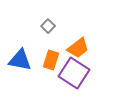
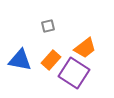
gray square: rotated 32 degrees clockwise
orange trapezoid: moved 7 px right
orange rectangle: rotated 24 degrees clockwise
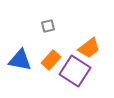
orange trapezoid: moved 4 px right
purple square: moved 1 px right, 2 px up
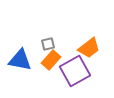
gray square: moved 18 px down
purple square: rotated 28 degrees clockwise
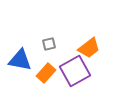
gray square: moved 1 px right
orange rectangle: moved 5 px left, 13 px down
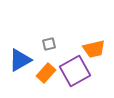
orange trapezoid: moved 5 px right, 1 px down; rotated 25 degrees clockwise
blue triangle: rotated 40 degrees counterclockwise
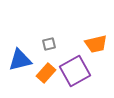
orange trapezoid: moved 2 px right, 5 px up
blue triangle: rotated 15 degrees clockwise
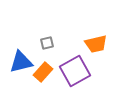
gray square: moved 2 px left, 1 px up
blue triangle: moved 1 px right, 2 px down
orange rectangle: moved 3 px left, 1 px up
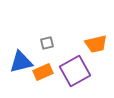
orange rectangle: rotated 24 degrees clockwise
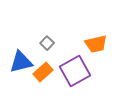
gray square: rotated 32 degrees counterclockwise
orange rectangle: rotated 18 degrees counterclockwise
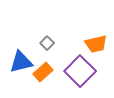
purple square: moved 5 px right; rotated 16 degrees counterclockwise
